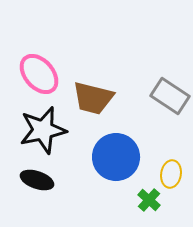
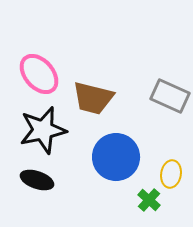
gray rectangle: rotated 9 degrees counterclockwise
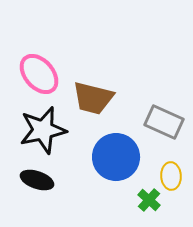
gray rectangle: moved 6 px left, 26 px down
yellow ellipse: moved 2 px down; rotated 12 degrees counterclockwise
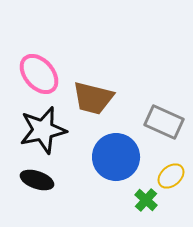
yellow ellipse: rotated 52 degrees clockwise
green cross: moved 3 px left
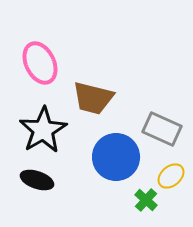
pink ellipse: moved 1 px right, 11 px up; rotated 15 degrees clockwise
gray rectangle: moved 2 px left, 7 px down
black star: rotated 18 degrees counterclockwise
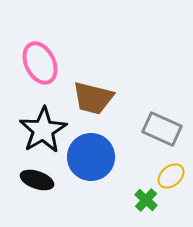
blue circle: moved 25 px left
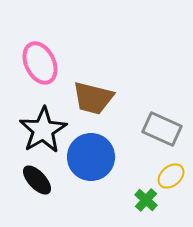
black ellipse: rotated 28 degrees clockwise
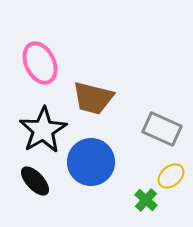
blue circle: moved 5 px down
black ellipse: moved 2 px left, 1 px down
